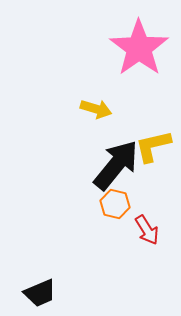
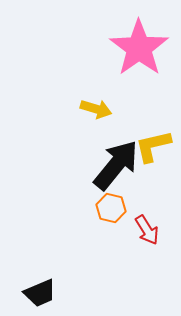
orange hexagon: moved 4 px left, 4 px down
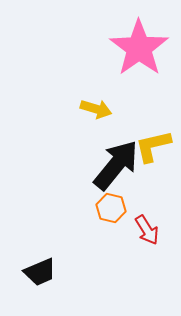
black trapezoid: moved 21 px up
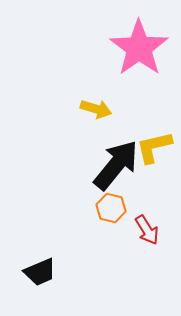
yellow L-shape: moved 1 px right, 1 px down
